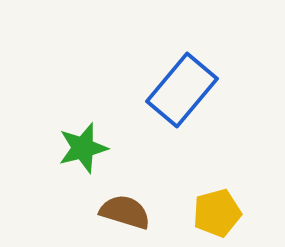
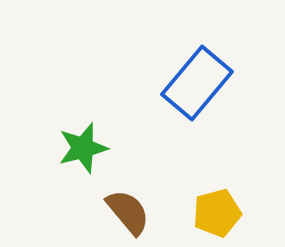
blue rectangle: moved 15 px right, 7 px up
brown semicircle: moved 3 px right; rotated 33 degrees clockwise
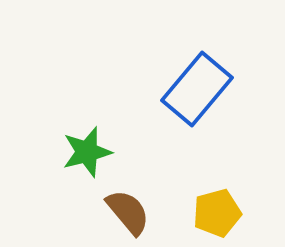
blue rectangle: moved 6 px down
green star: moved 4 px right, 4 px down
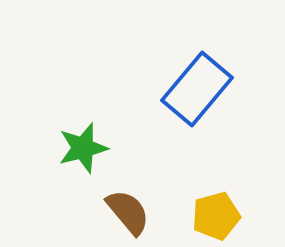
green star: moved 4 px left, 4 px up
yellow pentagon: moved 1 px left, 3 px down
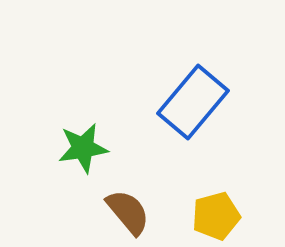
blue rectangle: moved 4 px left, 13 px down
green star: rotated 6 degrees clockwise
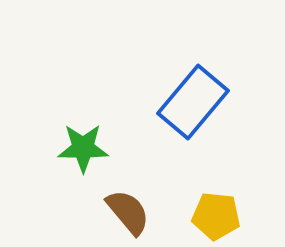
green star: rotated 9 degrees clockwise
yellow pentagon: rotated 21 degrees clockwise
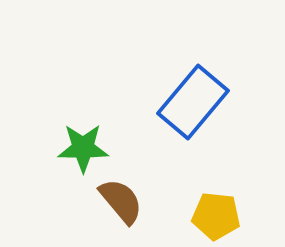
brown semicircle: moved 7 px left, 11 px up
